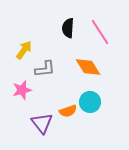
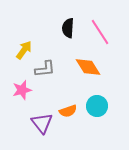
cyan circle: moved 7 px right, 4 px down
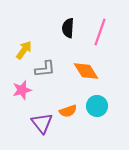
pink line: rotated 52 degrees clockwise
orange diamond: moved 2 px left, 4 px down
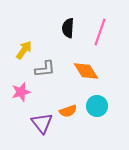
pink star: moved 1 px left, 2 px down
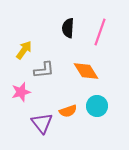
gray L-shape: moved 1 px left, 1 px down
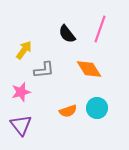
black semicircle: moved 1 px left, 6 px down; rotated 42 degrees counterclockwise
pink line: moved 3 px up
orange diamond: moved 3 px right, 2 px up
cyan circle: moved 2 px down
purple triangle: moved 21 px left, 2 px down
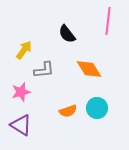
pink line: moved 8 px right, 8 px up; rotated 12 degrees counterclockwise
purple triangle: rotated 20 degrees counterclockwise
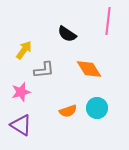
black semicircle: rotated 18 degrees counterclockwise
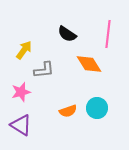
pink line: moved 13 px down
orange diamond: moved 5 px up
